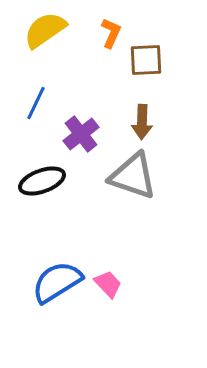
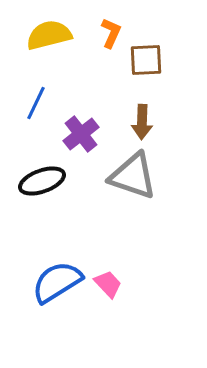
yellow semicircle: moved 4 px right, 5 px down; rotated 21 degrees clockwise
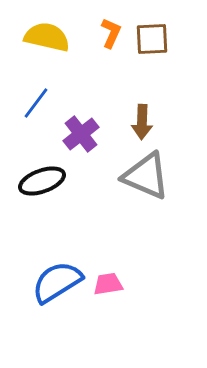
yellow semicircle: moved 2 px left, 2 px down; rotated 27 degrees clockwise
brown square: moved 6 px right, 21 px up
blue line: rotated 12 degrees clockwise
gray triangle: moved 13 px right; rotated 4 degrees clockwise
pink trapezoid: rotated 56 degrees counterclockwise
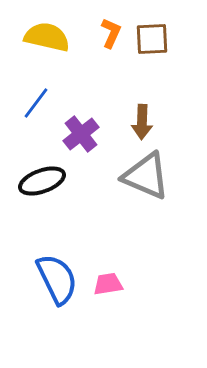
blue semicircle: moved 3 px up; rotated 96 degrees clockwise
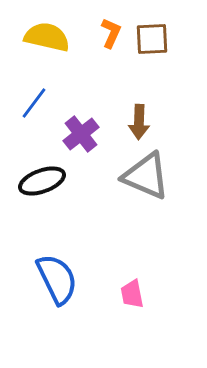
blue line: moved 2 px left
brown arrow: moved 3 px left
pink trapezoid: moved 24 px right, 10 px down; rotated 92 degrees counterclockwise
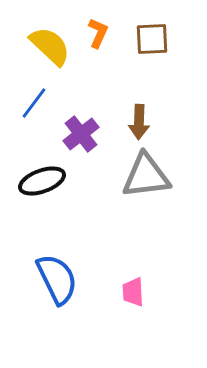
orange L-shape: moved 13 px left
yellow semicircle: moved 3 px right, 9 px down; rotated 30 degrees clockwise
gray triangle: rotated 30 degrees counterclockwise
pink trapezoid: moved 1 px right, 2 px up; rotated 8 degrees clockwise
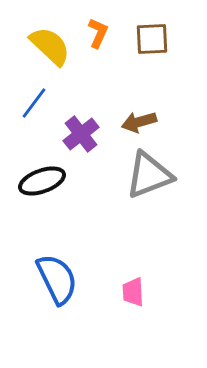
brown arrow: rotated 72 degrees clockwise
gray triangle: moved 3 px right, 1 px up; rotated 14 degrees counterclockwise
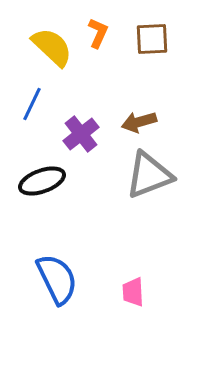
yellow semicircle: moved 2 px right, 1 px down
blue line: moved 2 px left, 1 px down; rotated 12 degrees counterclockwise
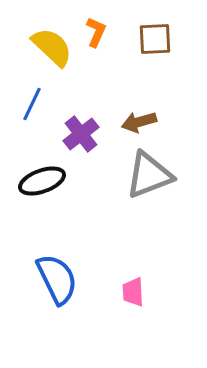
orange L-shape: moved 2 px left, 1 px up
brown square: moved 3 px right
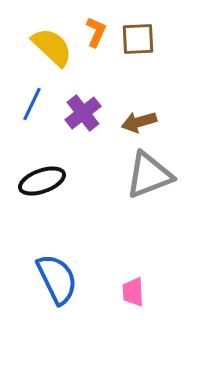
brown square: moved 17 px left
purple cross: moved 2 px right, 21 px up
